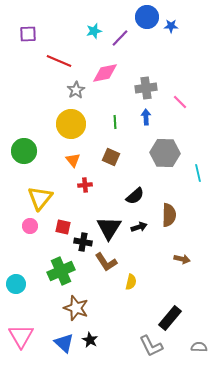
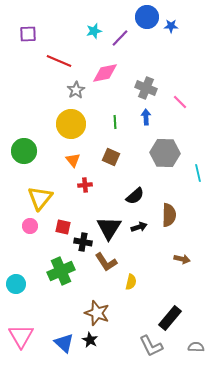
gray cross: rotated 30 degrees clockwise
brown star: moved 21 px right, 5 px down
gray semicircle: moved 3 px left
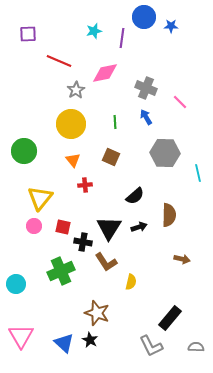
blue circle: moved 3 px left
purple line: moved 2 px right; rotated 36 degrees counterclockwise
blue arrow: rotated 28 degrees counterclockwise
pink circle: moved 4 px right
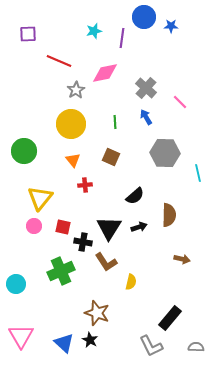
gray cross: rotated 20 degrees clockwise
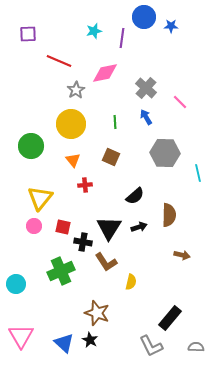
green circle: moved 7 px right, 5 px up
brown arrow: moved 4 px up
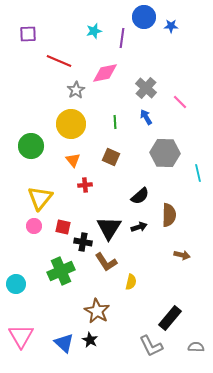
black semicircle: moved 5 px right
brown star: moved 2 px up; rotated 10 degrees clockwise
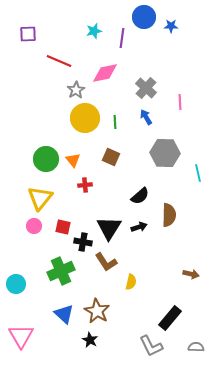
pink line: rotated 42 degrees clockwise
yellow circle: moved 14 px right, 6 px up
green circle: moved 15 px right, 13 px down
brown arrow: moved 9 px right, 19 px down
blue triangle: moved 29 px up
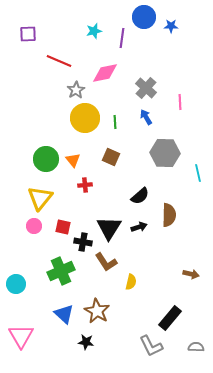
black star: moved 4 px left, 2 px down; rotated 21 degrees counterclockwise
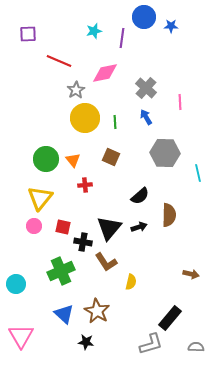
black triangle: rotated 8 degrees clockwise
gray L-shape: moved 2 px up; rotated 80 degrees counterclockwise
